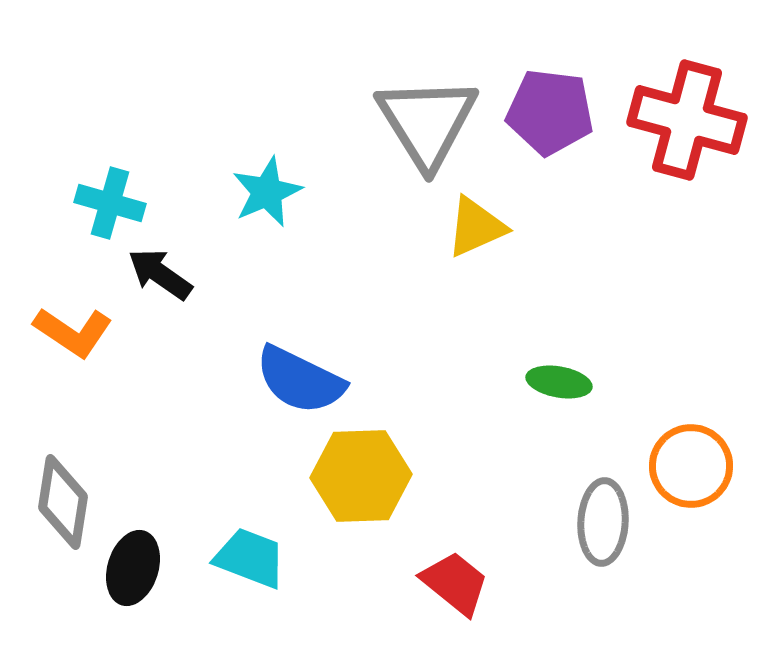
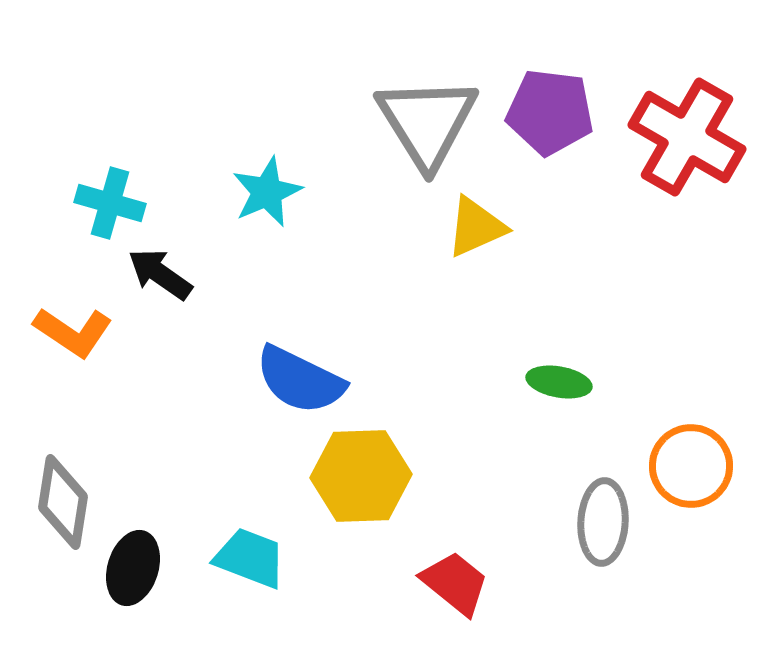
red cross: moved 17 px down; rotated 15 degrees clockwise
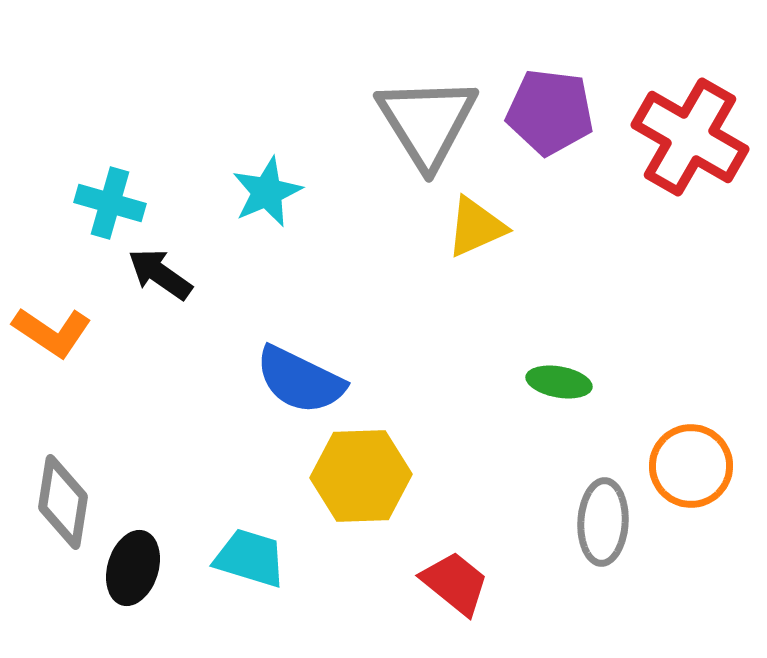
red cross: moved 3 px right
orange L-shape: moved 21 px left
cyan trapezoid: rotated 4 degrees counterclockwise
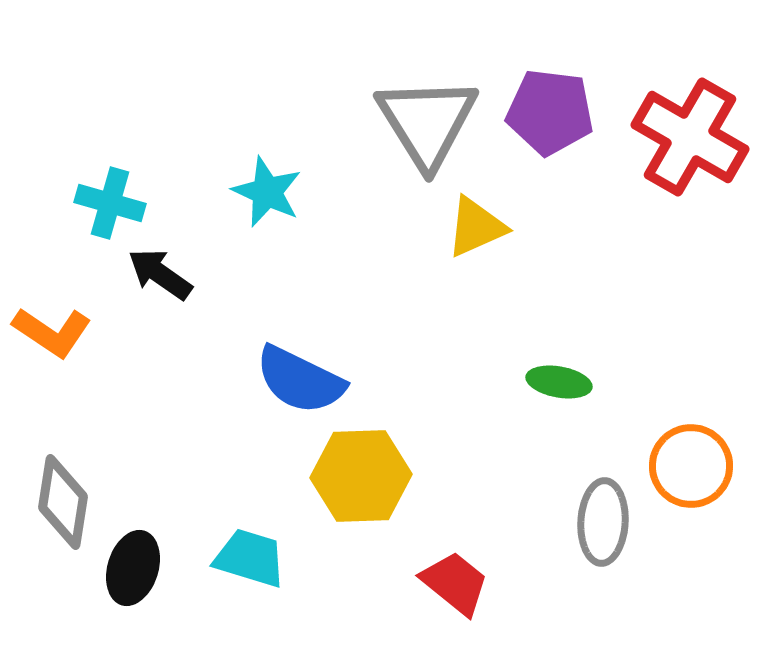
cyan star: rotated 24 degrees counterclockwise
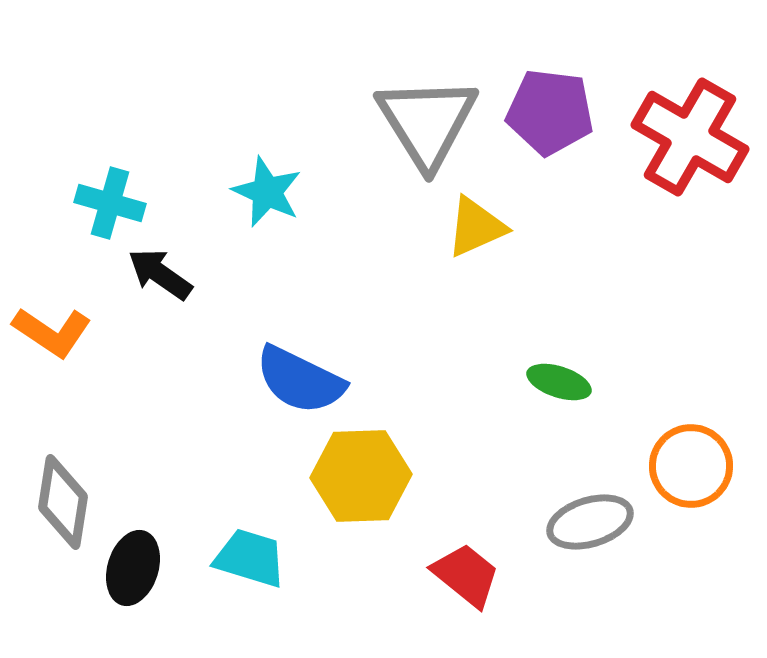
green ellipse: rotated 8 degrees clockwise
gray ellipse: moved 13 px left; rotated 70 degrees clockwise
red trapezoid: moved 11 px right, 8 px up
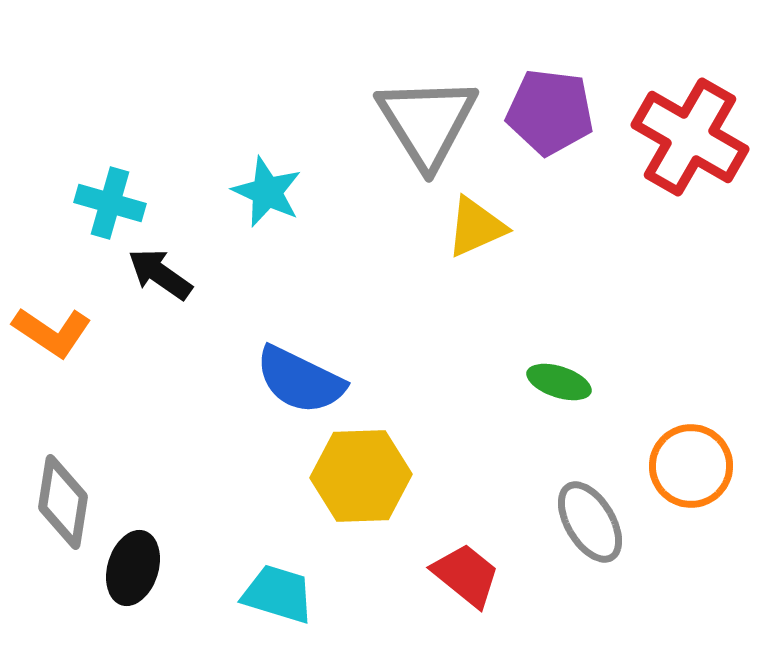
gray ellipse: rotated 76 degrees clockwise
cyan trapezoid: moved 28 px right, 36 px down
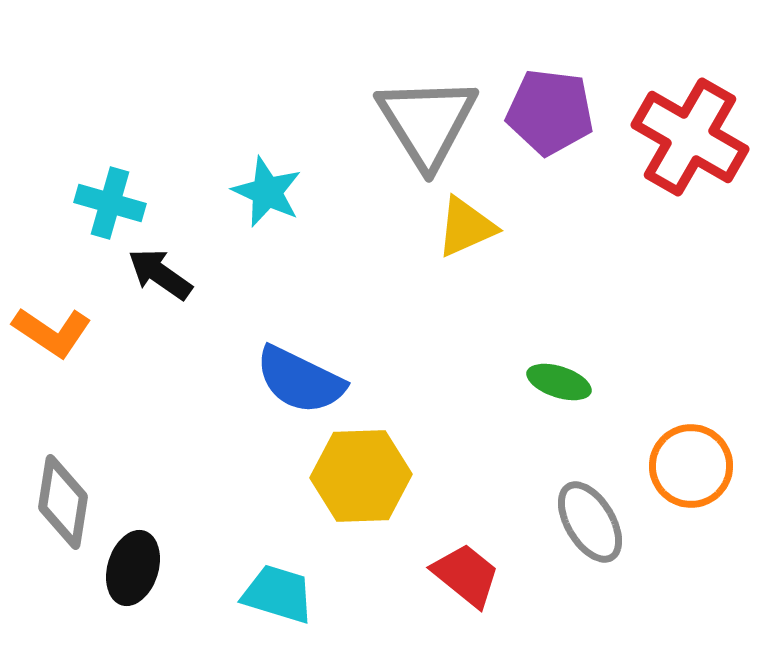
yellow triangle: moved 10 px left
